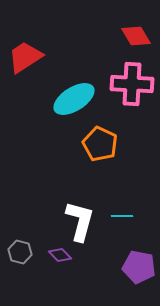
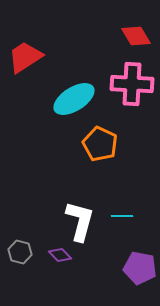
purple pentagon: moved 1 px right, 1 px down
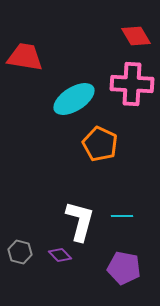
red trapezoid: rotated 42 degrees clockwise
purple pentagon: moved 16 px left
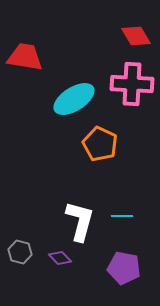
purple diamond: moved 3 px down
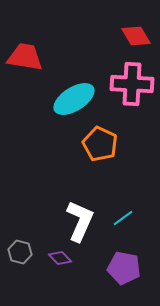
cyan line: moved 1 px right, 2 px down; rotated 35 degrees counterclockwise
white L-shape: rotated 9 degrees clockwise
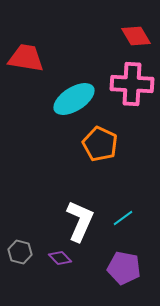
red trapezoid: moved 1 px right, 1 px down
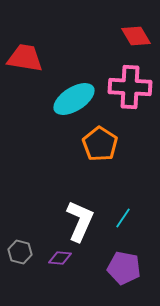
red trapezoid: moved 1 px left
pink cross: moved 2 px left, 3 px down
orange pentagon: rotated 8 degrees clockwise
cyan line: rotated 20 degrees counterclockwise
purple diamond: rotated 40 degrees counterclockwise
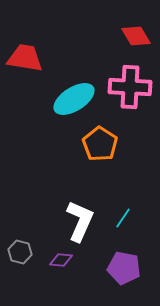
purple diamond: moved 1 px right, 2 px down
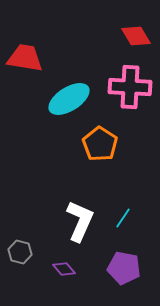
cyan ellipse: moved 5 px left
purple diamond: moved 3 px right, 9 px down; rotated 45 degrees clockwise
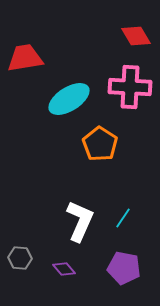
red trapezoid: rotated 18 degrees counterclockwise
gray hexagon: moved 6 px down; rotated 10 degrees counterclockwise
